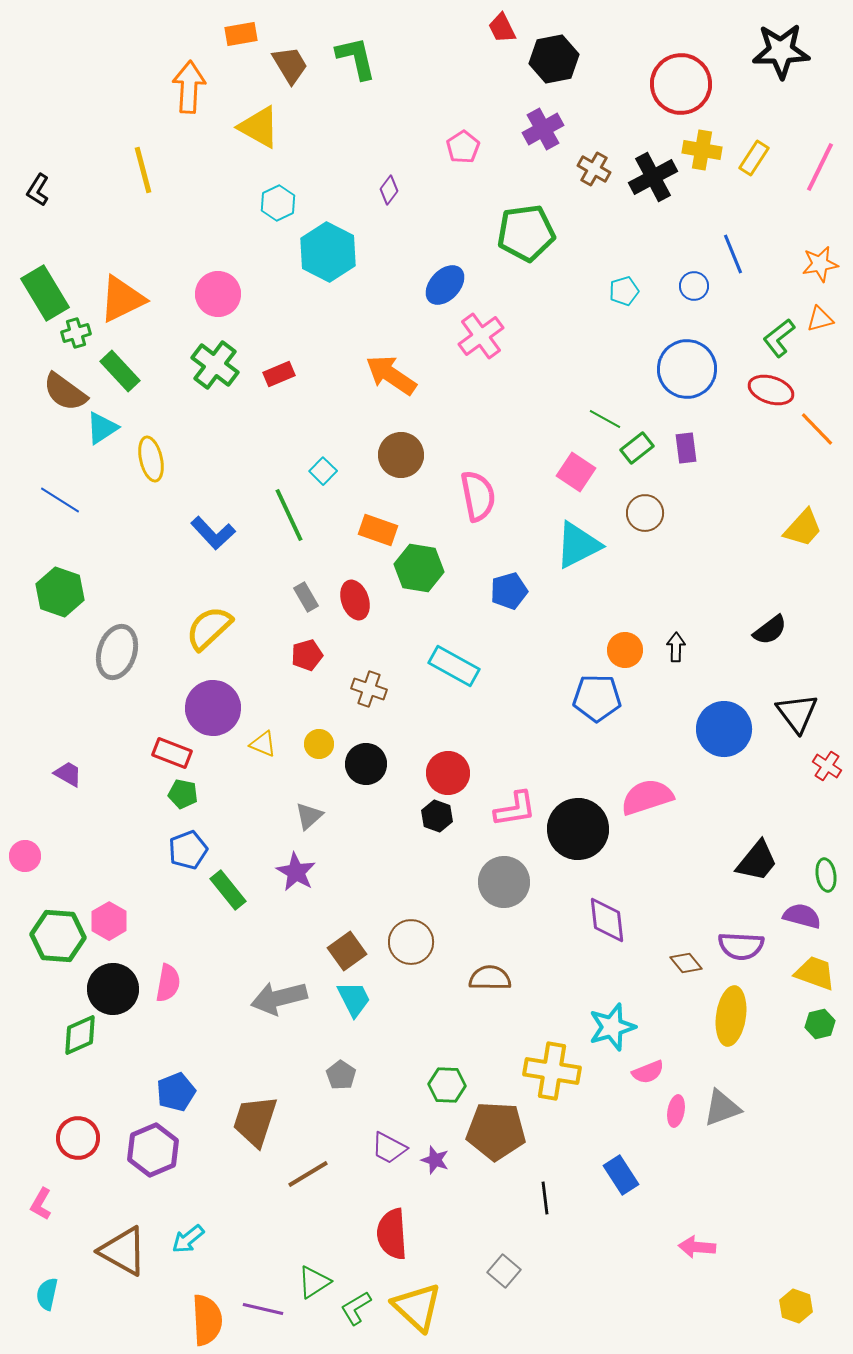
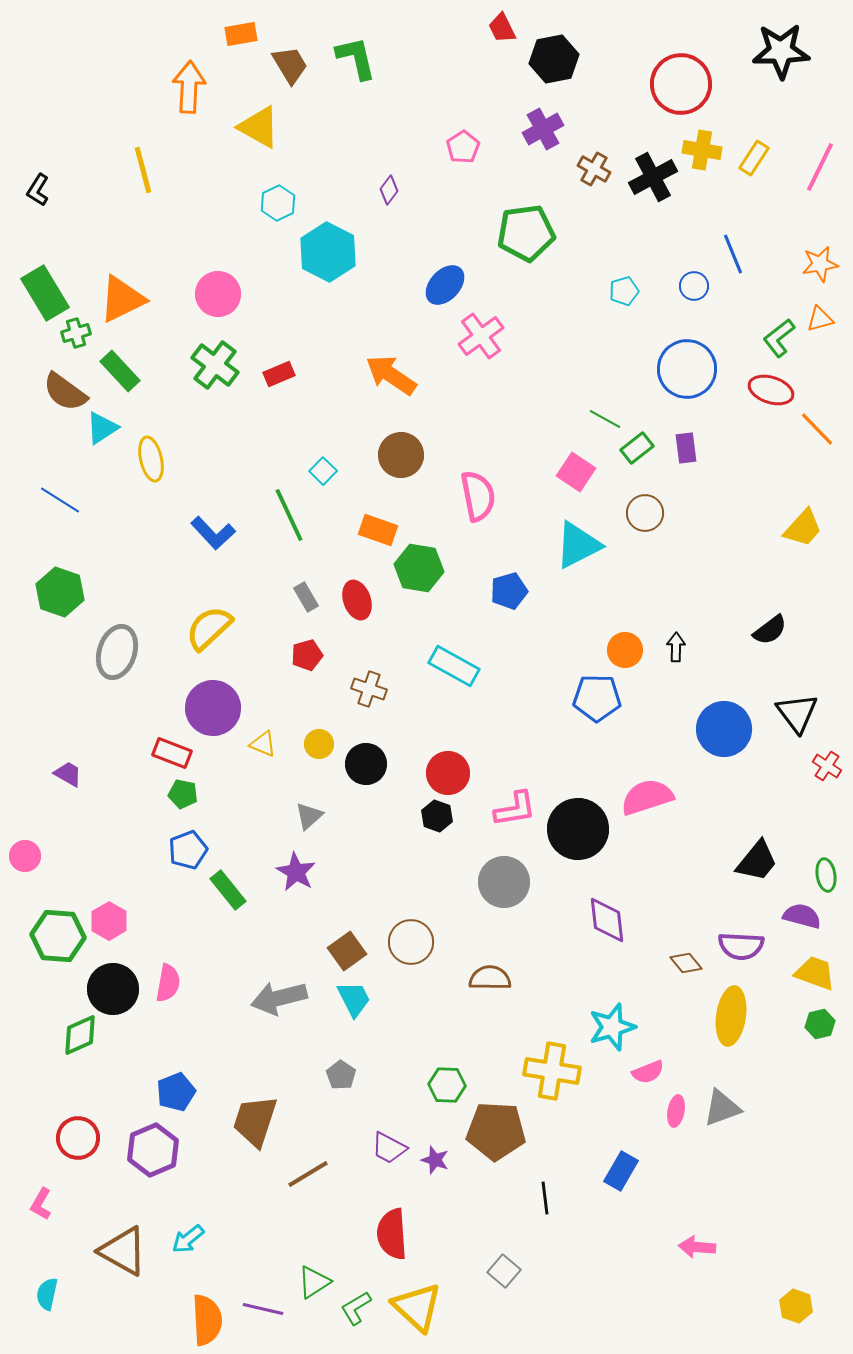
red ellipse at (355, 600): moved 2 px right
blue rectangle at (621, 1175): moved 4 px up; rotated 63 degrees clockwise
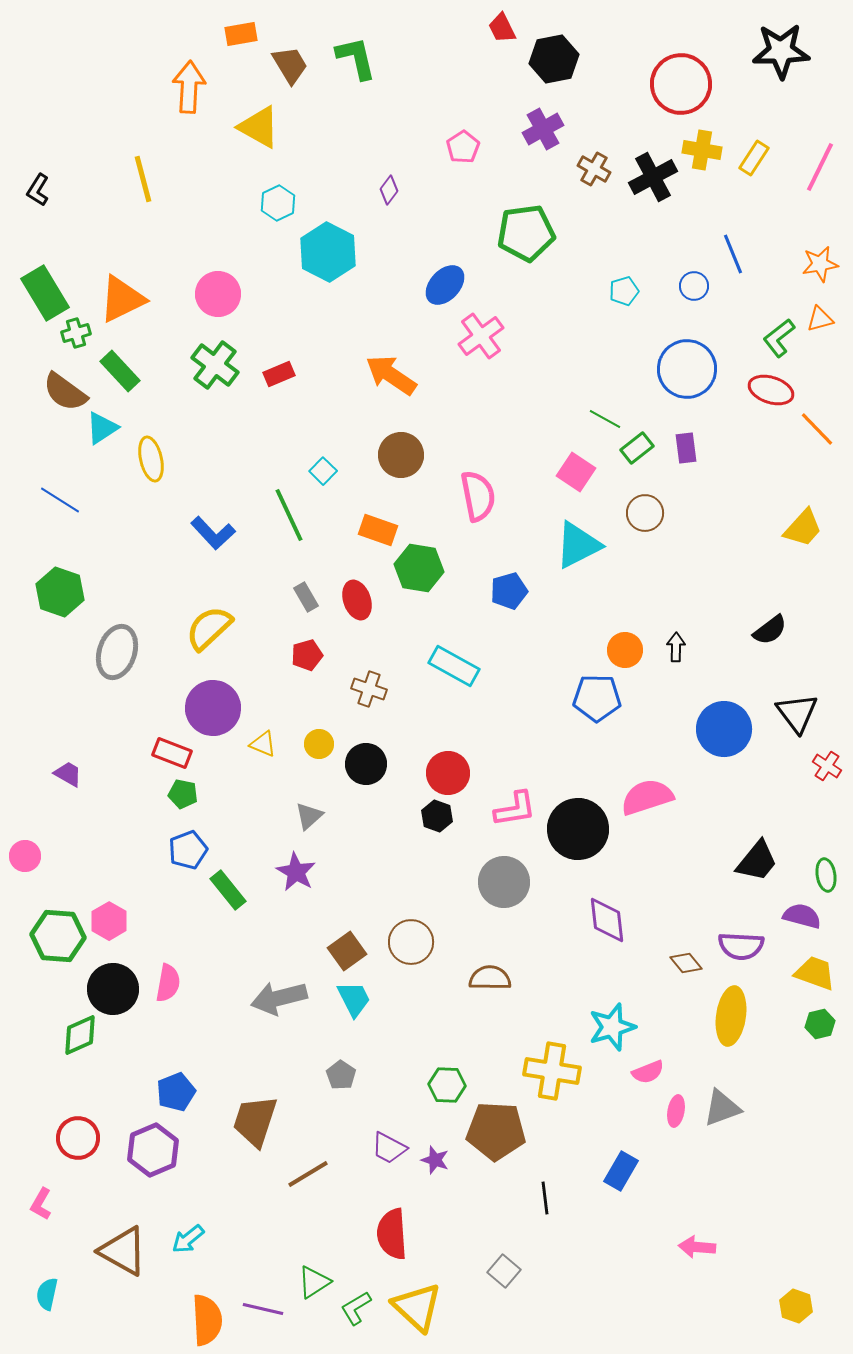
yellow line at (143, 170): moved 9 px down
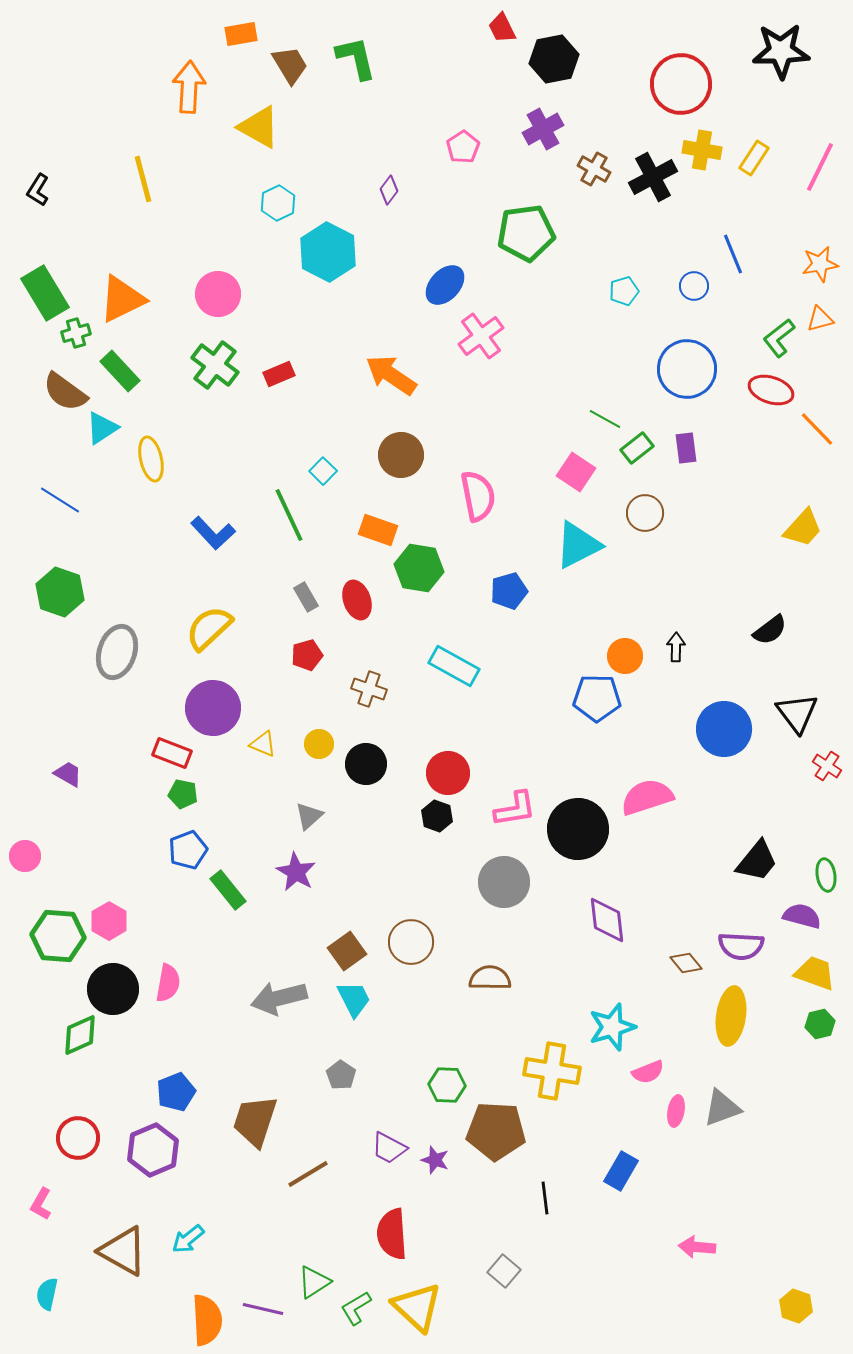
orange circle at (625, 650): moved 6 px down
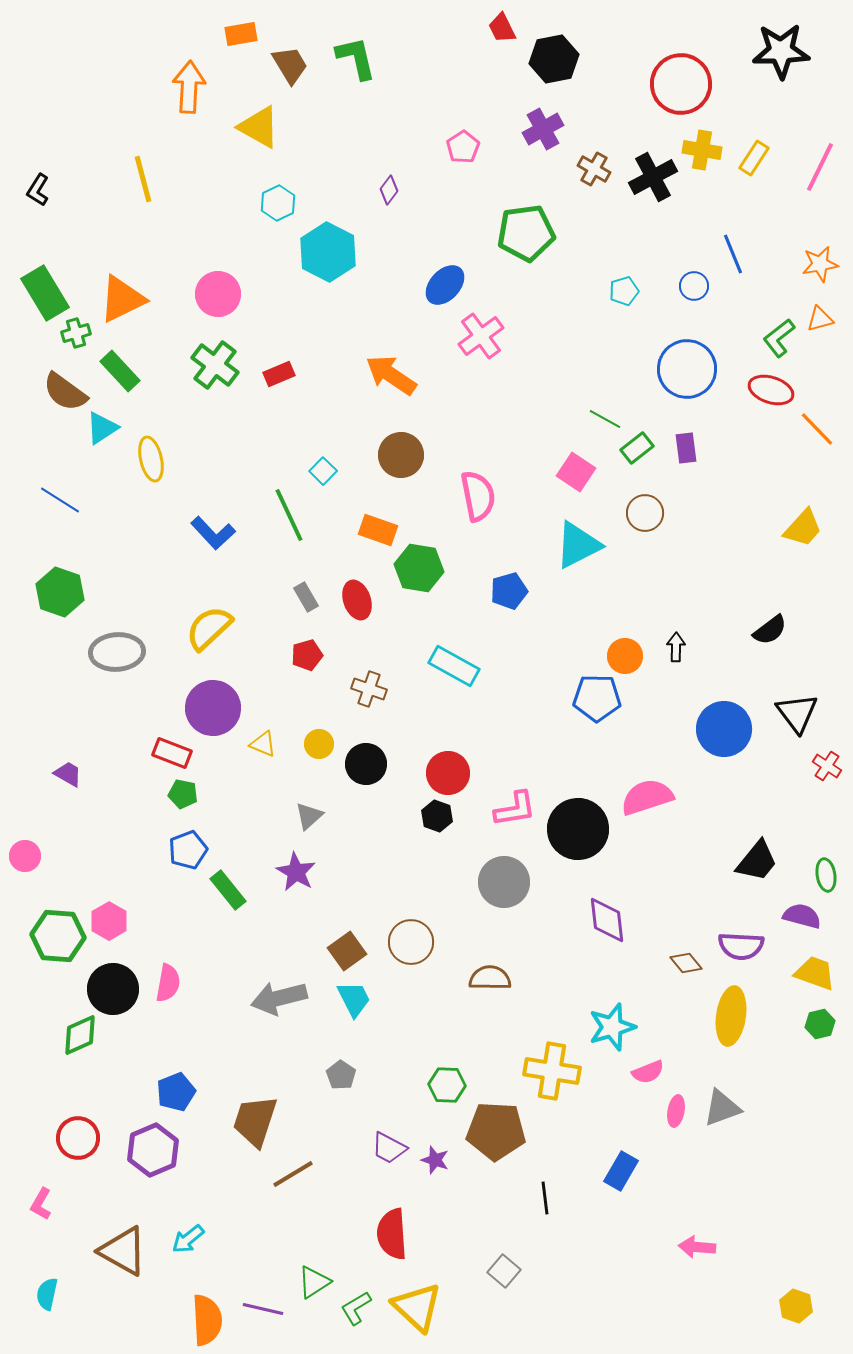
gray ellipse at (117, 652): rotated 68 degrees clockwise
brown line at (308, 1174): moved 15 px left
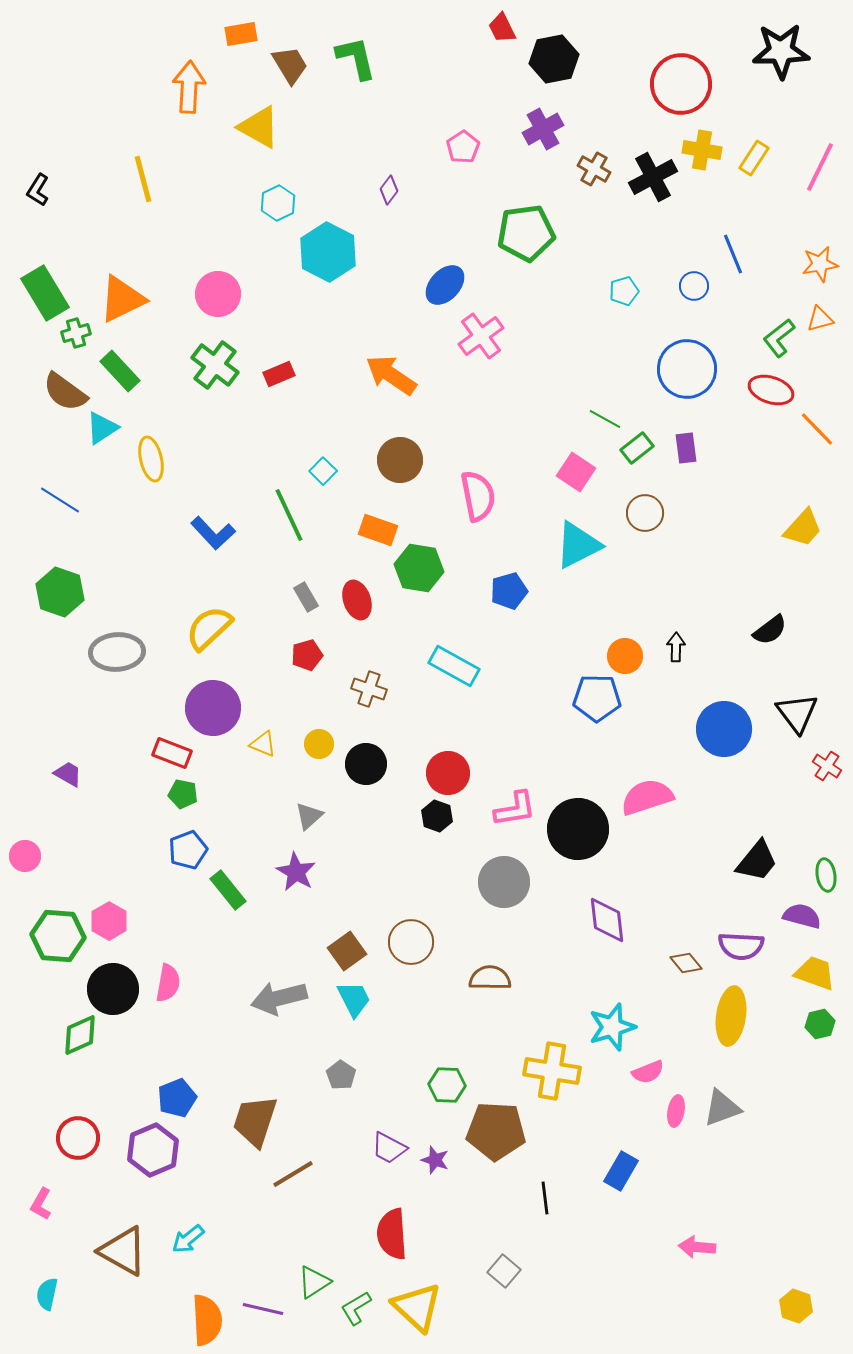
brown circle at (401, 455): moved 1 px left, 5 px down
blue pentagon at (176, 1092): moved 1 px right, 6 px down
